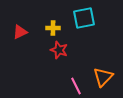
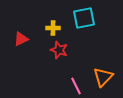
red triangle: moved 1 px right, 7 px down
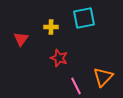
yellow cross: moved 2 px left, 1 px up
red triangle: rotated 28 degrees counterclockwise
red star: moved 8 px down
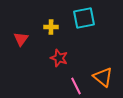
orange triangle: rotated 35 degrees counterclockwise
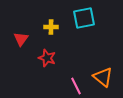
red star: moved 12 px left
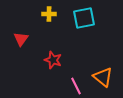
yellow cross: moved 2 px left, 13 px up
red star: moved 6 px right, 2 px down
